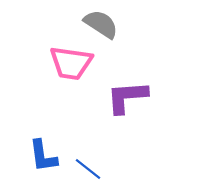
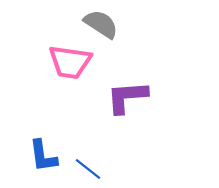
pink trapezoid: moved 1 px left, 1 px up
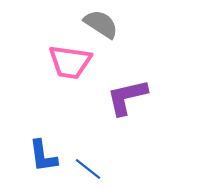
purple L-shape: rotated 9 degrees counterclockwise
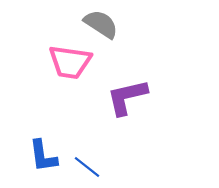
blue line: moved 1 px left, 2 px up
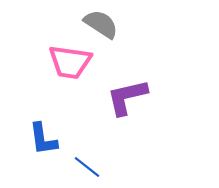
blue L-shape: moved 17 px up
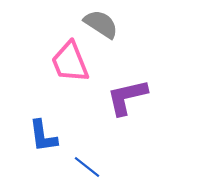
pink trapezoid: rotated 60 degrees clockwise
blue L-shape: moved 3 px up
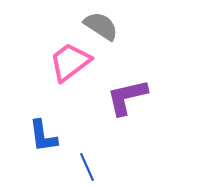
gray semicircle: moved 2 px down
pink trapezoid: rotated 75 degrees clockwise
blue line: rotated 28 degrees clockwise
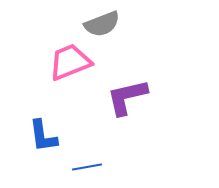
gray semicircle: moved 1 px right, 2 px up; rotated 126 degrees clockwise
pink trapezoid: rotated 15 degrees clockwise
blue line: rotated 76 degrees counterclockwise
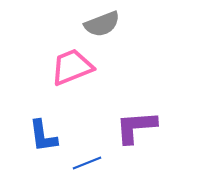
pink trapezoid: moved 2 px right, 5 px down
purple L-shape: moved 9 px right, 30 px down; rotated 9 degrees clockwise
blue line: moved 4 px up; rotated 12 degrees counterclockwise
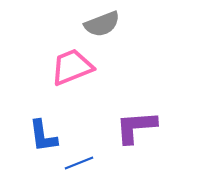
blue line: moved 8 px left
